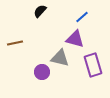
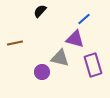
blue line: moved 2 px right, 2 px down
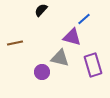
black semicircle: moved 1 px right, 1 px up
purple triangle: moved 3 px left, 2 px up
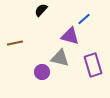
purple triangle: moved 2 px left, 1 px up
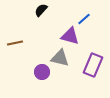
purple rectangle: rotated 40 degrees clockwise
